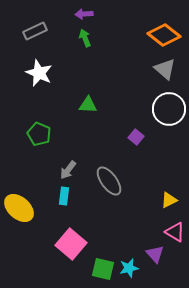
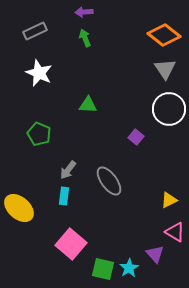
purple arrow: moved 2 px up
gray triangle: rotated 15 degrees clockwise
cyan star: rotated 18 degrees counterclockwise
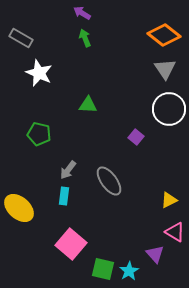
purple arrow: moved 2 px left, 1 px down; rotated 36 degrees clockwise
gray rectangle: moved 14 px left, 7 px down; rotated 55 degrees clockwise
green pentagon: rotated 10 degrees counterclockwise
cyan star: moved 3 px down
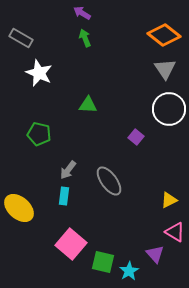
green square: moved 7 px up
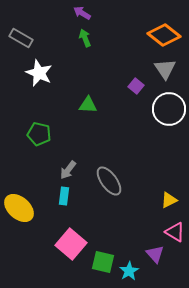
purple square: moved 51 px up
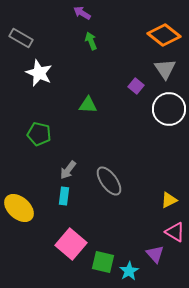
green arrow: moved 6 px right, 3 px down
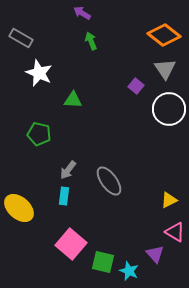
green triangle: moved 15 px left, 5 px up
cyan star: rotated 18 degrees counterclockwise
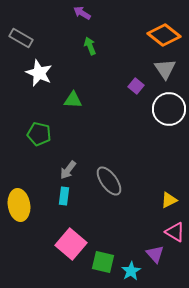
green arrow: moved 1 px left, 5 px down
yellow ellipse: moved 3 px up; rotated 40 degrees clockwise
cyan star: moved 2 px right; rotated 18 degrees clockwise
